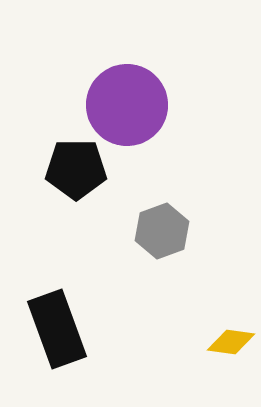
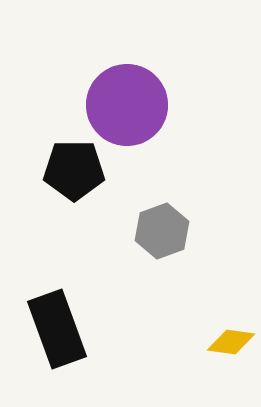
black pentagon: moved 2 px left, 1 px down
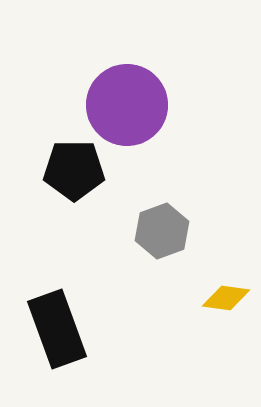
yellow diamond: moved 5 px left, 44 px up
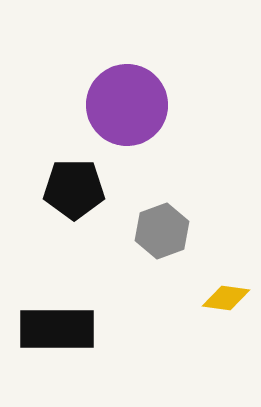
black pentagon: moved 19 px down
black rectangle: rotated 70 degrees counterclockwise
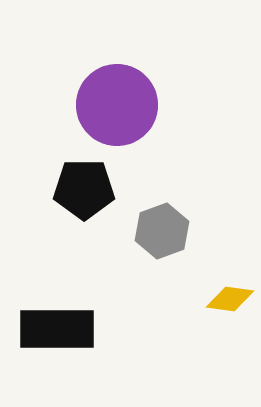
purple circle: moved 10 px left
black pentagon: moved 10 px right
yellow diamond: moved 4 px right, 1 px down
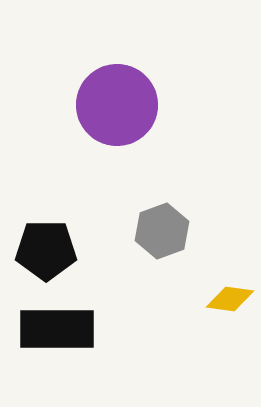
black pentagon: moved 38 px left, 61 px down
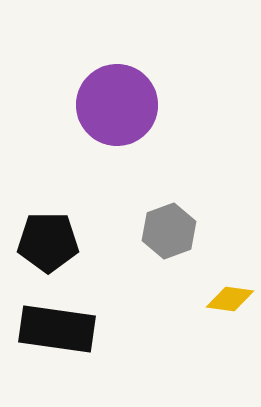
gray hexagon: moved 7 px right
black pentagon: moved 2 px right, 8 px up
black rectangle: rotated 8 degrees clockwise
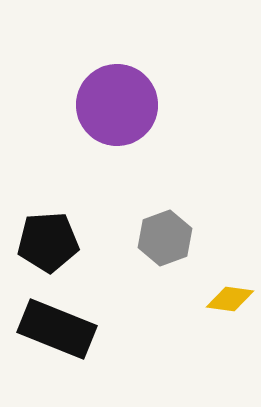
gray hexagon: moved 4 px left, 7 px down
black pentagon: rotated 4 degrees counterclockwise
black rectangle: rotated 14 degrees clockwise
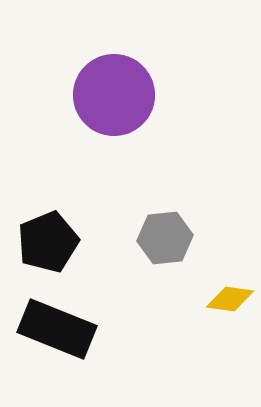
purple circle: moved 3 px left, 10 px up
gray hexagon: rotated 14 degrees clockwise
black pentagon: rotated 18 degrees counterclockwise
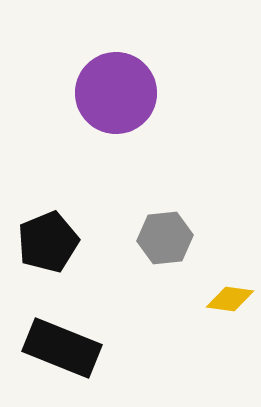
purple circle: moved 2 px right, 2 px up
black rectangle: moved 5 px right, 19 px down
